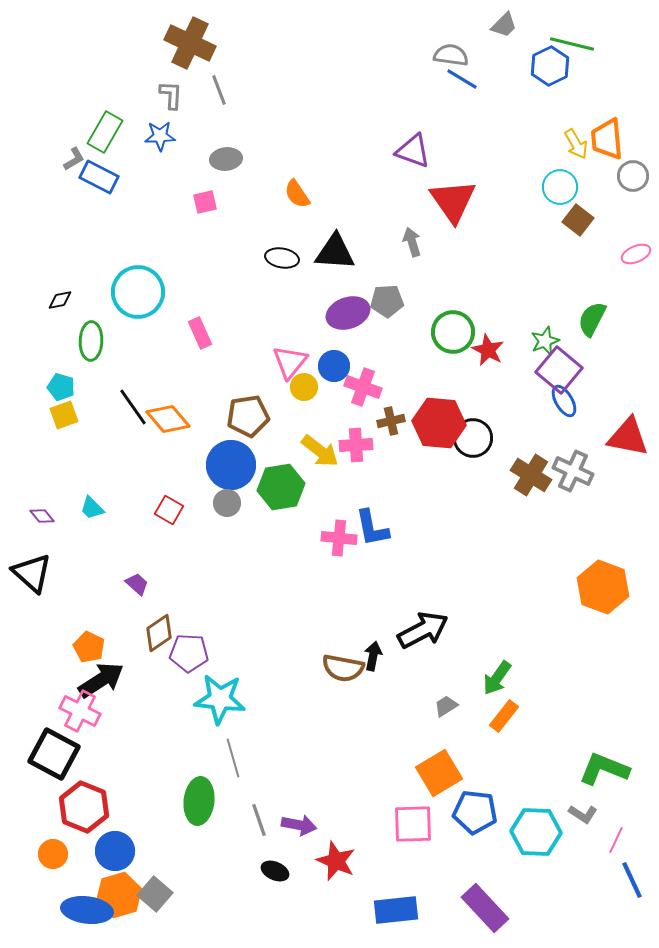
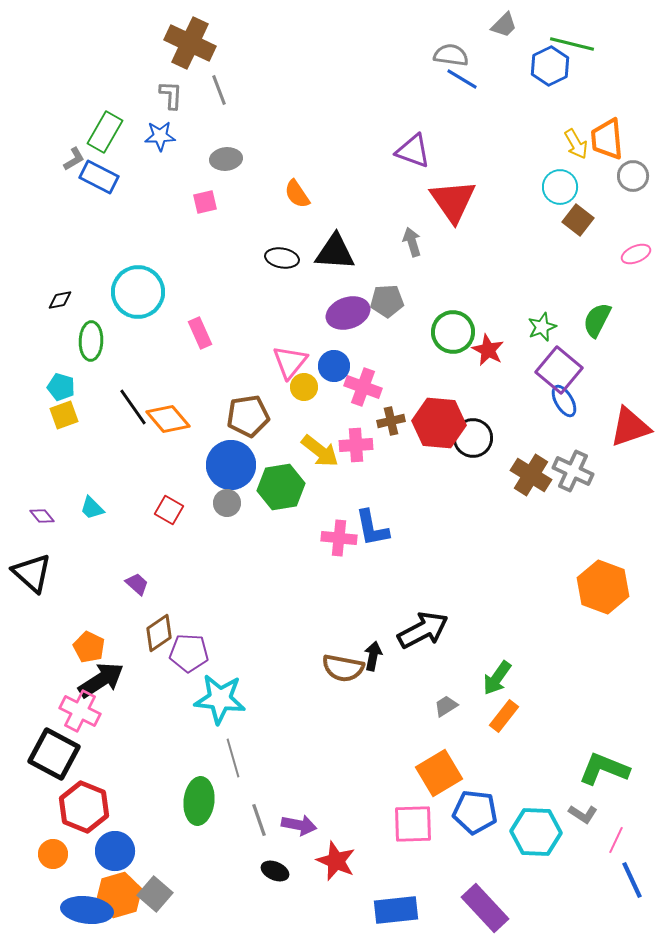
green semicircle at (592, 319): moved 5 px right, 1 px down
green star at (545, 341): moved 3 px left, 14 px up
red triangle at (628, 437): moved 2 px right, 10 px up; rotated 30 degrees counterclockwise
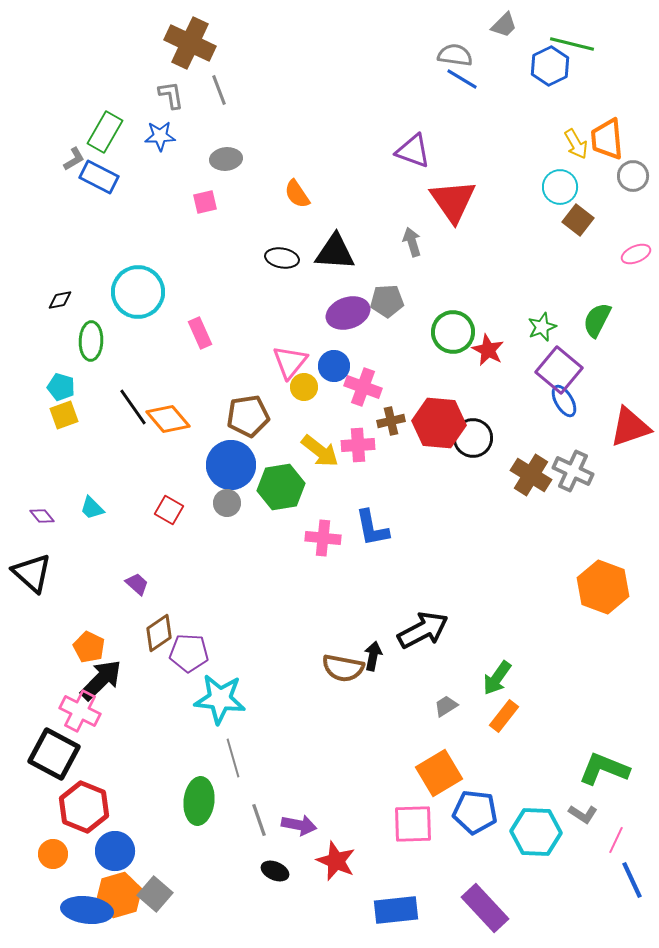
gray semicircle at (451, 55): moved 4 px right
gray L-shape at (171, 95): rotated 12 degrees counterclockwise
pink cross at (356, 445): moved 2 px right
pink cross at (339, 538): moved 16 px left
black arrow at (101, 680): rotated 12 degrees counterclockwise
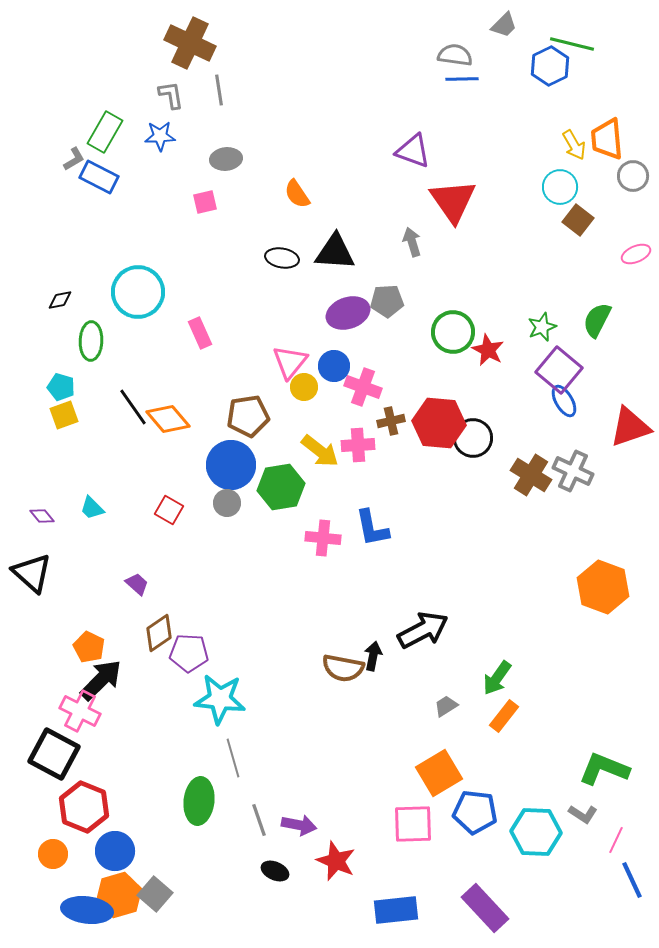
blue line at (462, 79): rotated 32 degrees counterclockwise
gray line at (219, 90): rotated 12 degrees clockwise
yellow arrow at (576, 144): moved 2 px left, 1 px down
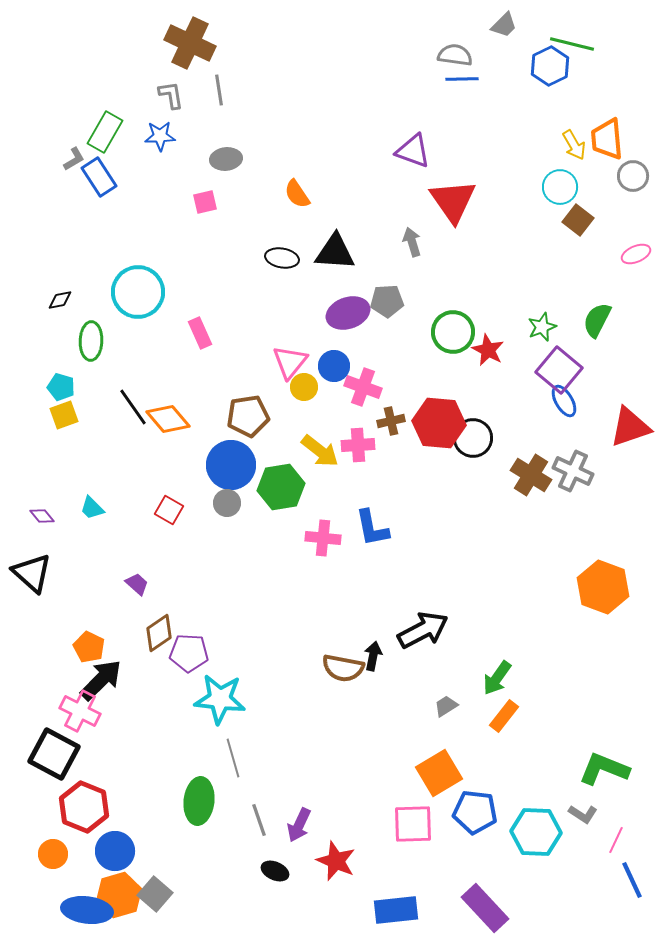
blue rectangle at (99, 177): rotated 30 degrees clockwise
purple arrow at (299, 825): rotated 104 degrees clockwise
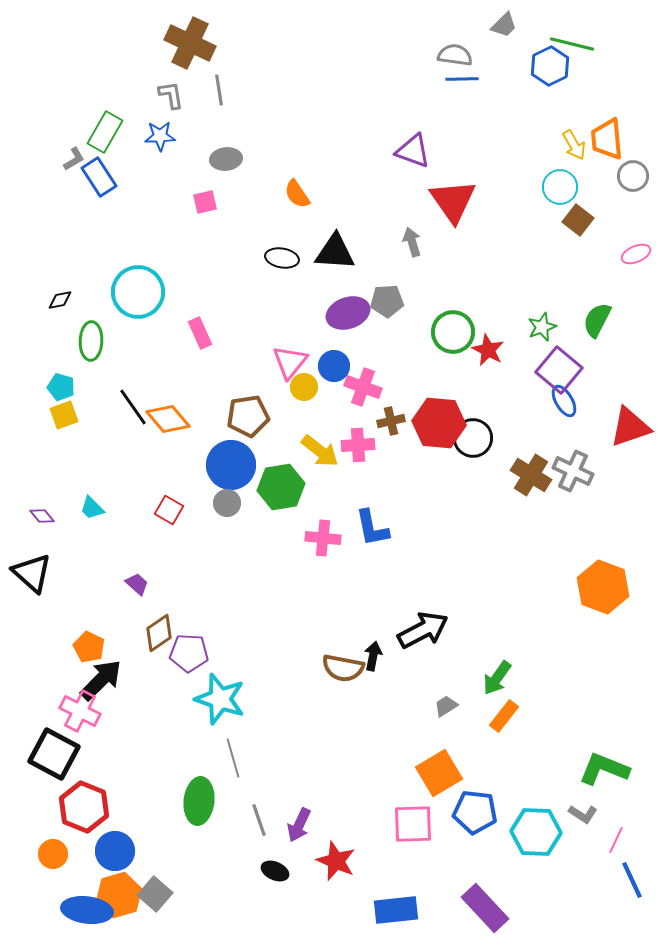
cyan star at (220, 699): rotated 12 degrees clockwise
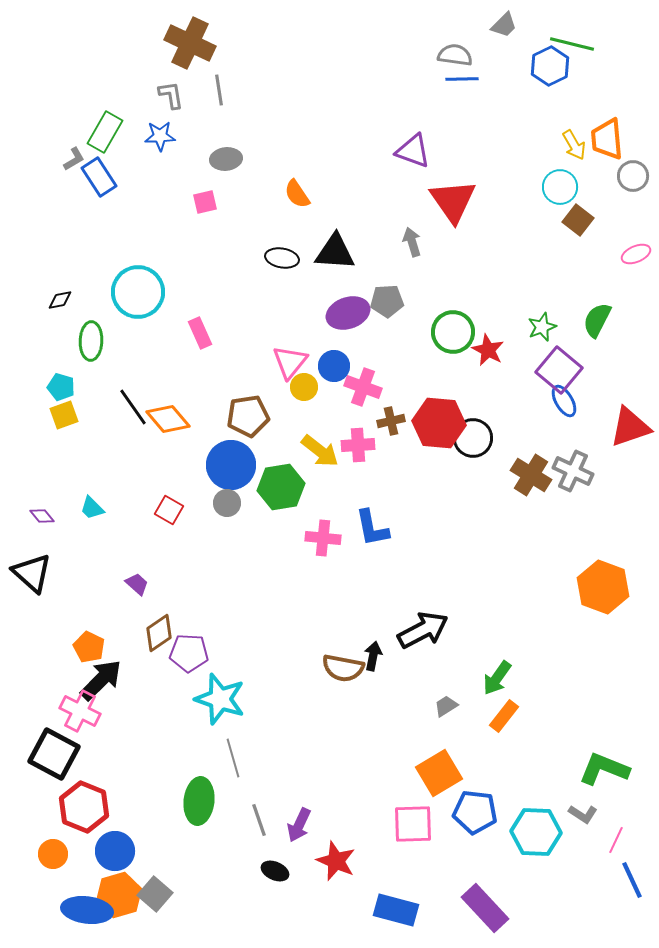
blue rectangle at (396, 910): rotated 21 degrees clockwise
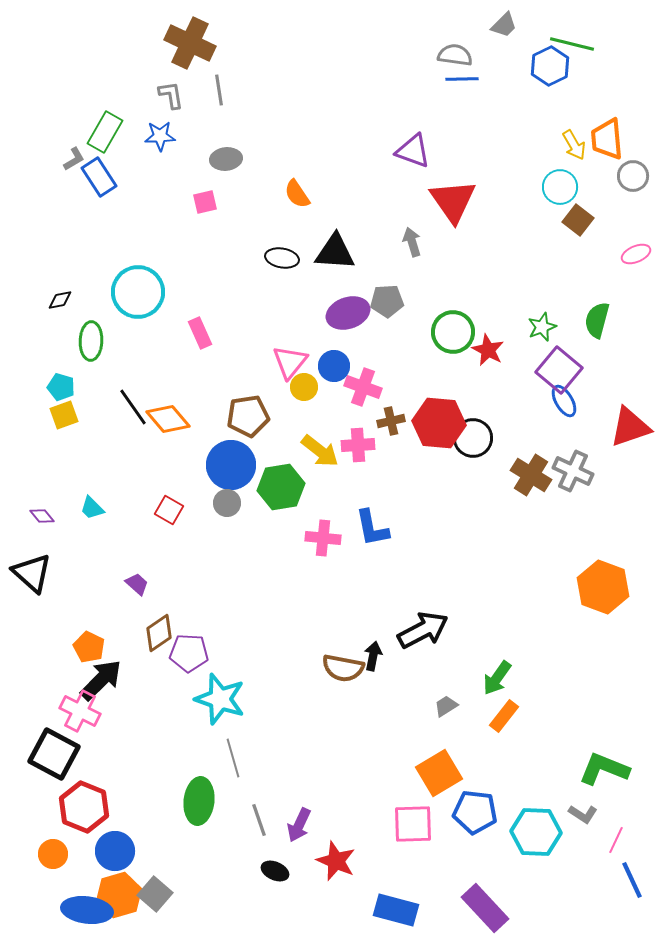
green semicircle at (597, 320): rotated 12 degrees counterclockwise
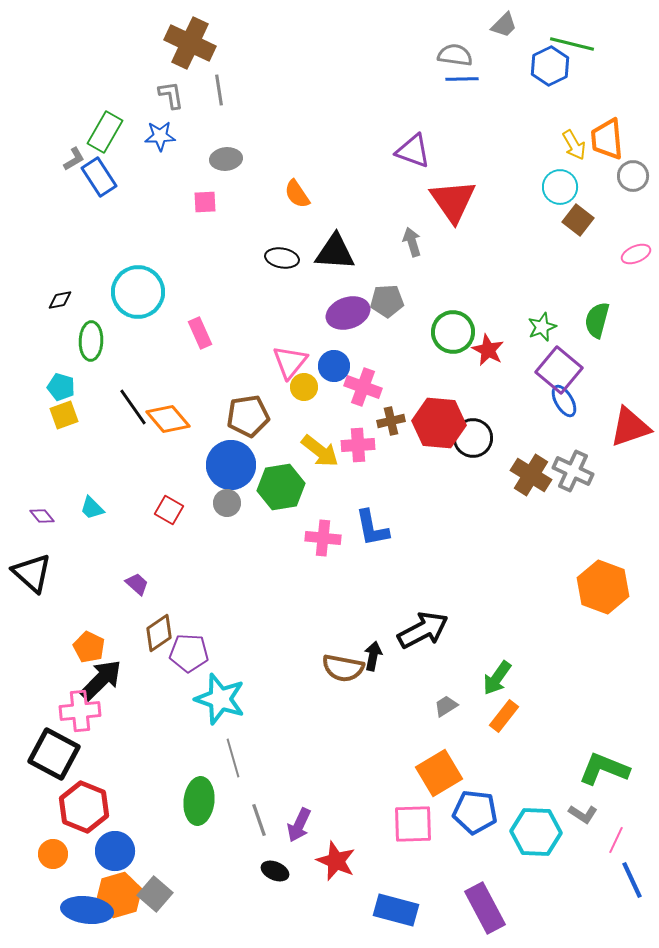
pink square at (205, 202): rotated 10 degrees clockwise
pink cross at (80, 711): rotated 33 degrees counterclockwise
purple rectangle at (485, 908): rotated 15 degrees clockwise
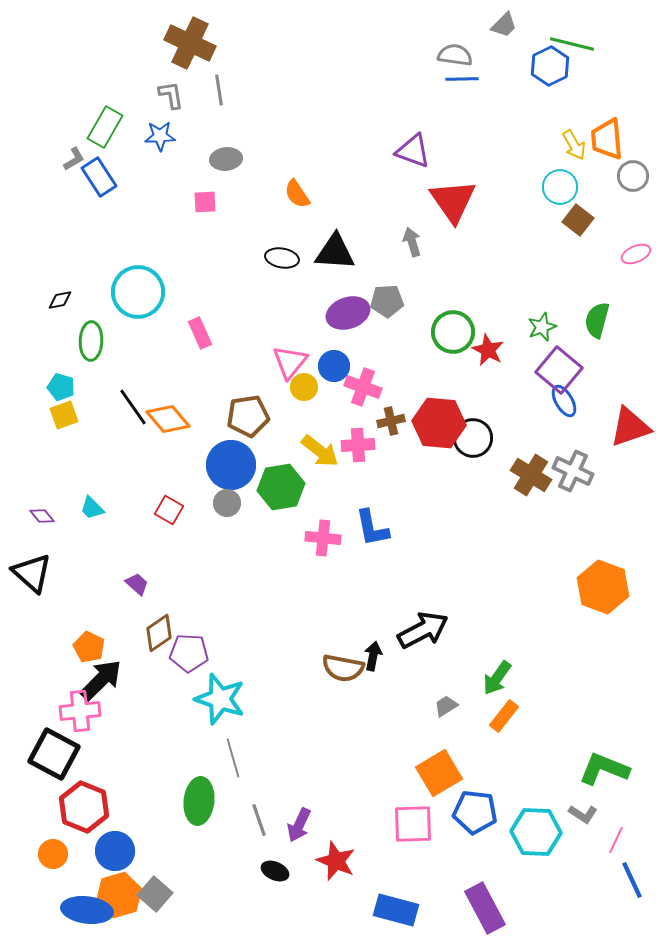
green rectangle at (105, 132): moved 5 px up
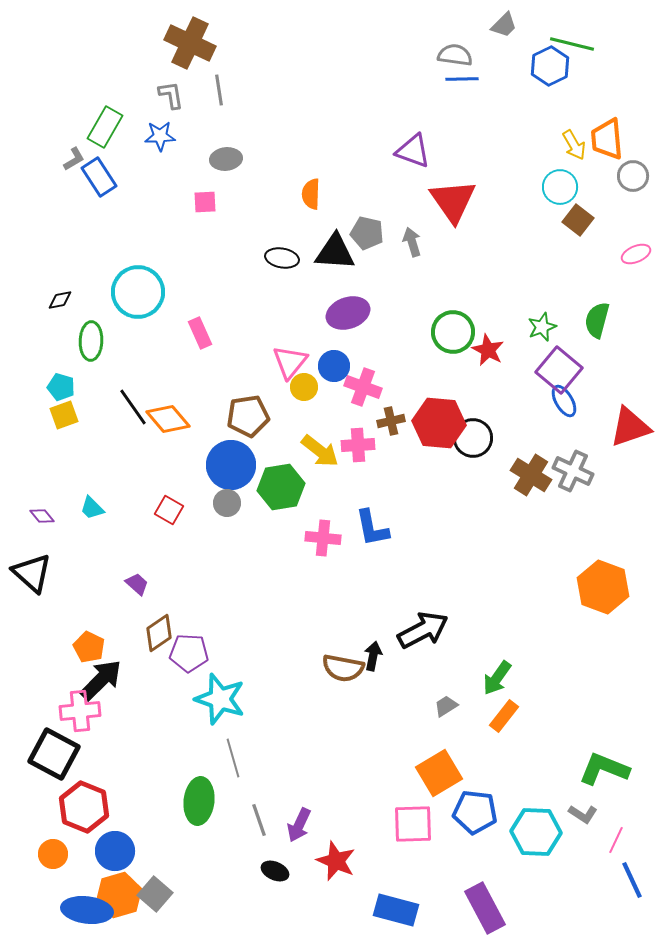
orange semicircle at (297, 194): moved 14 px right; rotated 36 degrees clockwise
gray pentagon at (387, 301): moved 20 px left, 68 px up; rotated 16 degrees clockwise
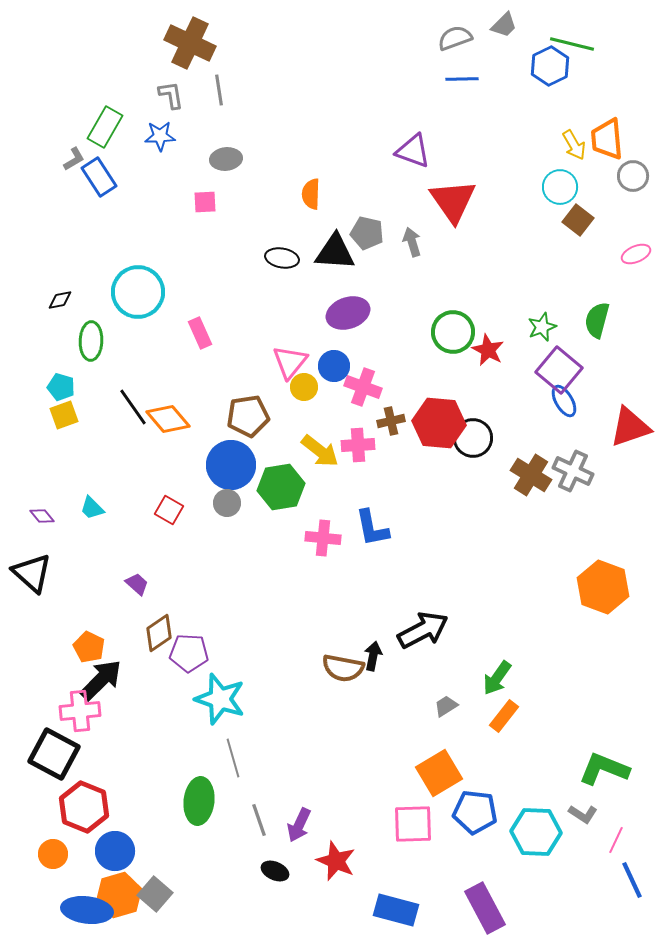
gray semicircle at (455, 55): moved 17 px up; rotated 28 degrees counterclockwise
